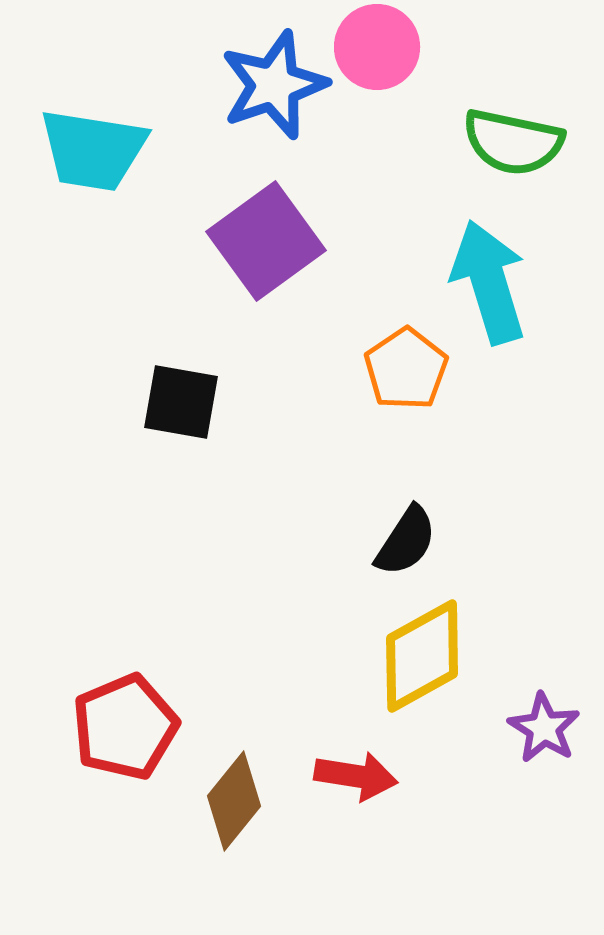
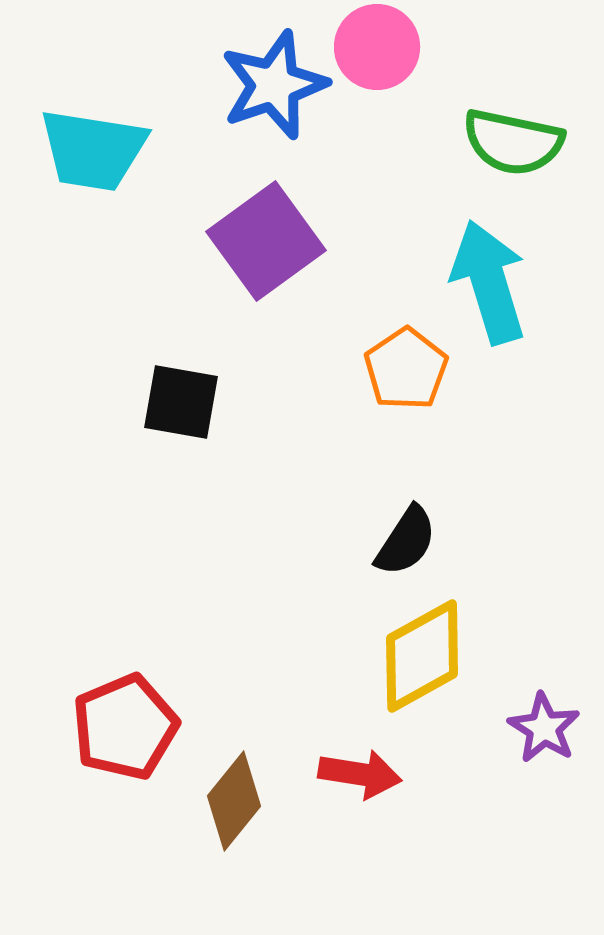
red arrow: moved 4 px right, 2 px up
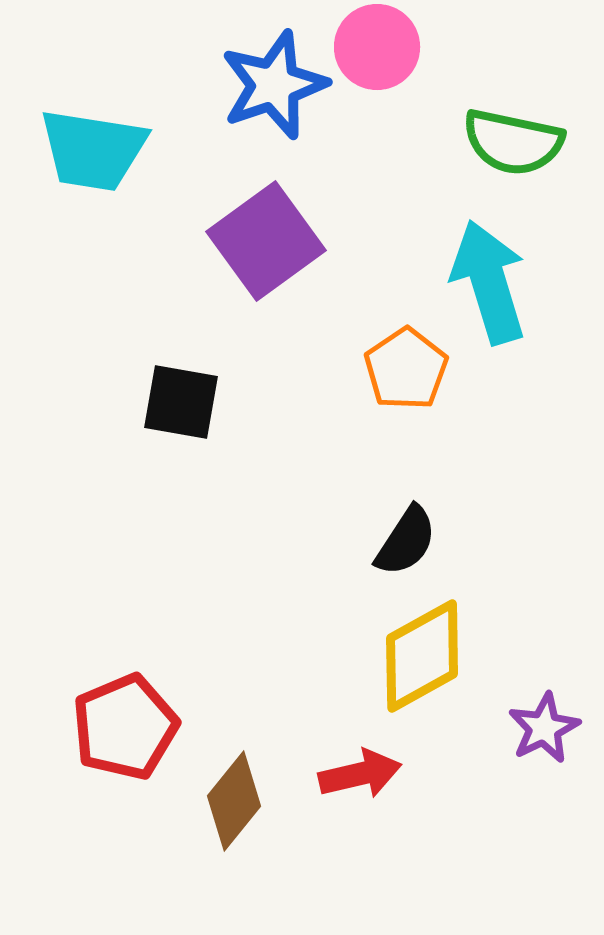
purple star: rotated 14 degrees clockwise
red arrow: rotated 22 degrees counterclockwise
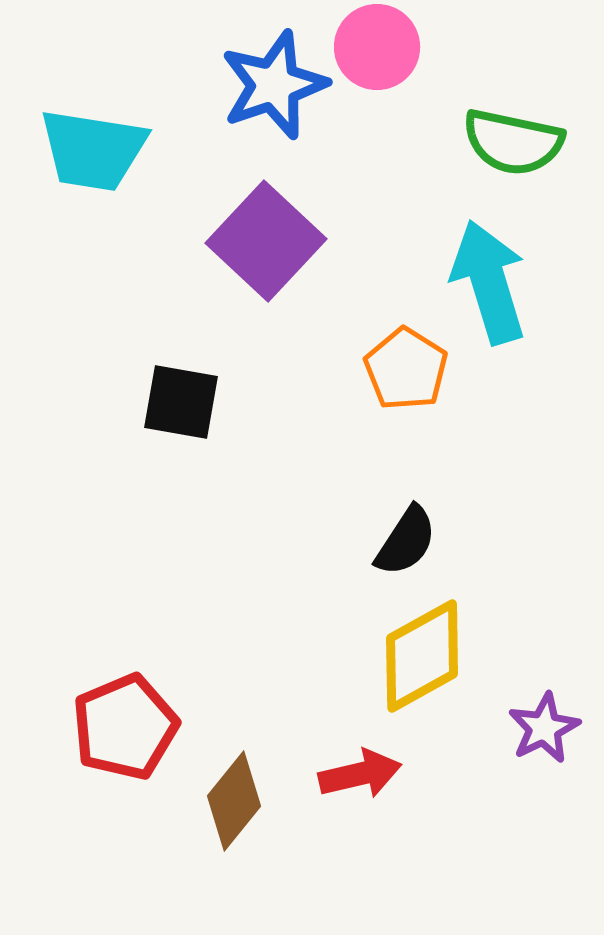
purple square: rotated 11 degrees counterclockwise
orange pentagon: rotated 6 degrees counterclockwise
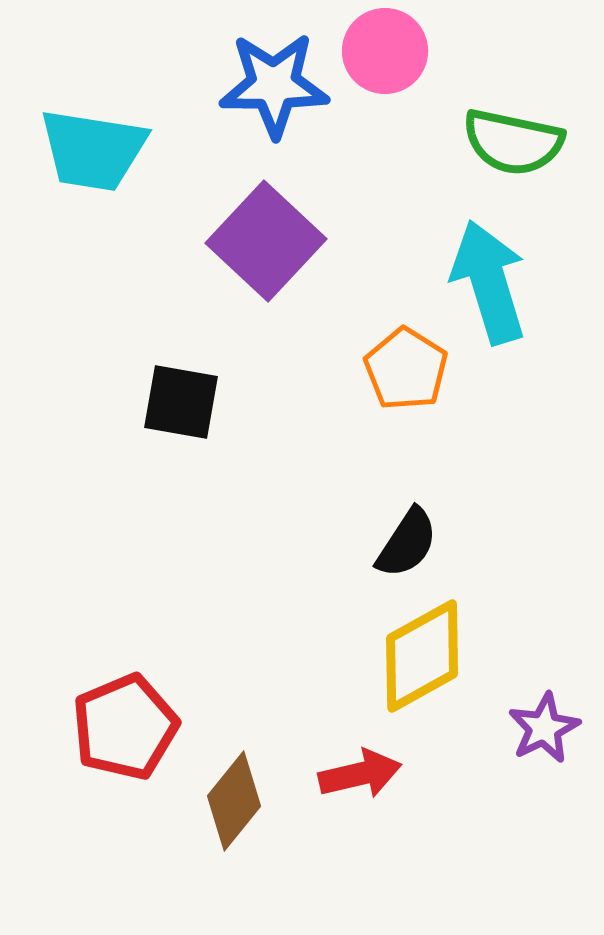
pink circle: moved 8 px right, 4 px down
blue star: rotated 19 degrees clockwise
black semicircle: moved 1 px right, 2 px down
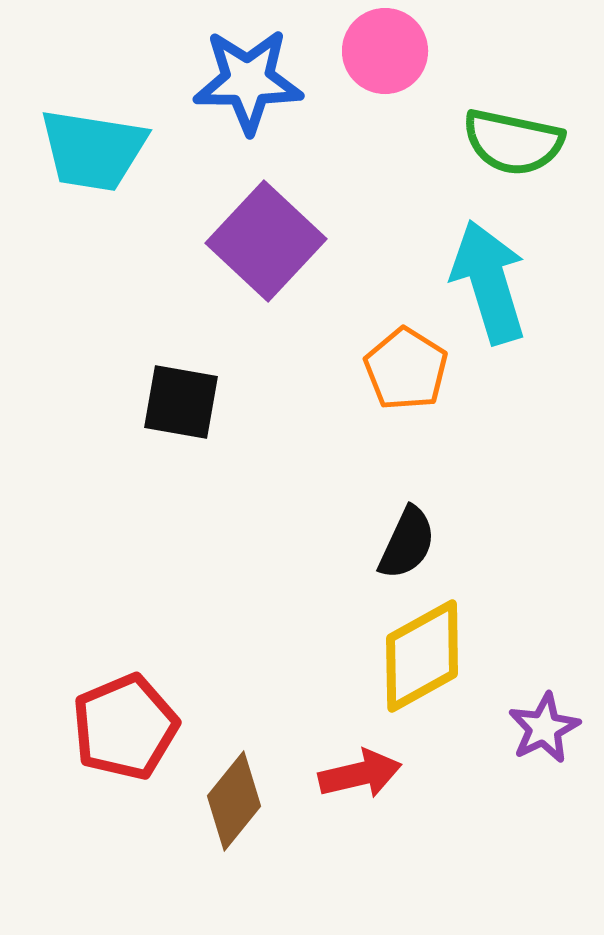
blue star: moved 26 px left, 4 px up
black semicircle: rotated 8 degrees counterclockwise
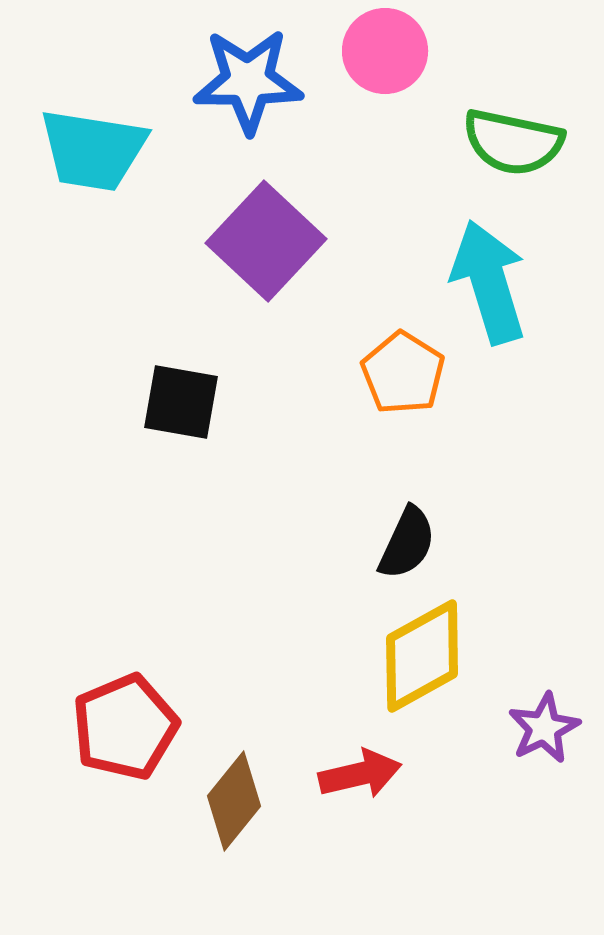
orange pentagon: moved 3 px left, 4 px down
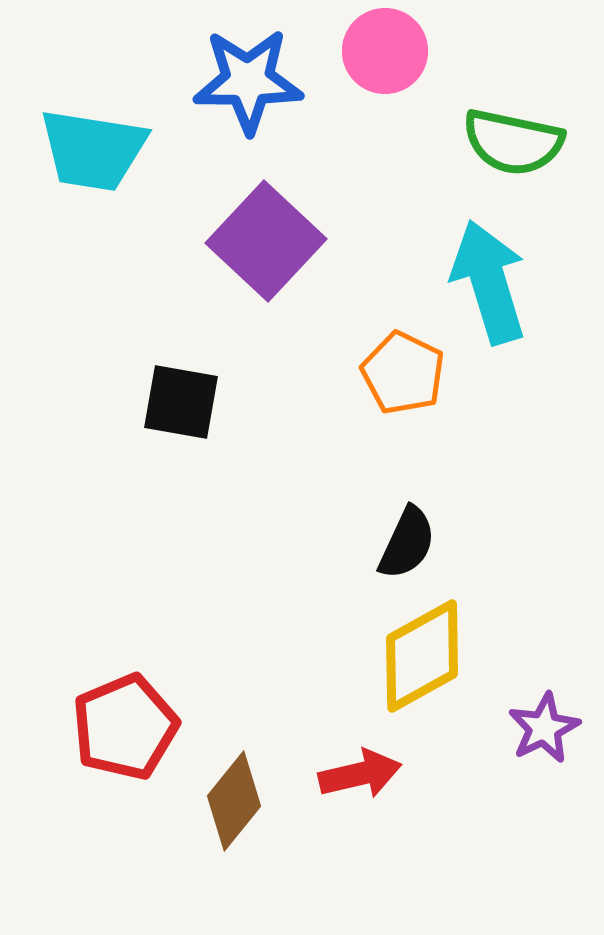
orange pentagon: rotated 6 degrees counterclockwise
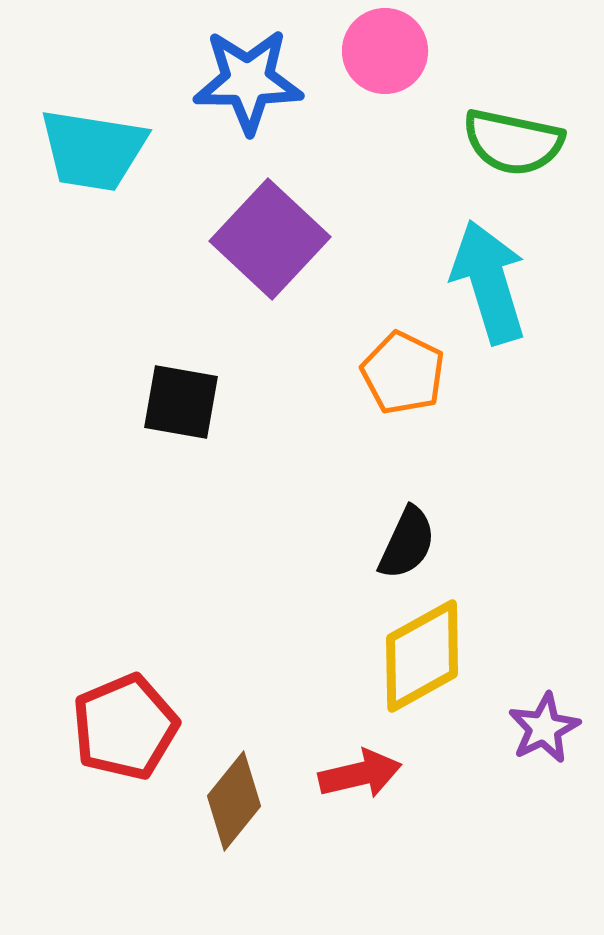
purple square: moved 4 px right, 2 px up
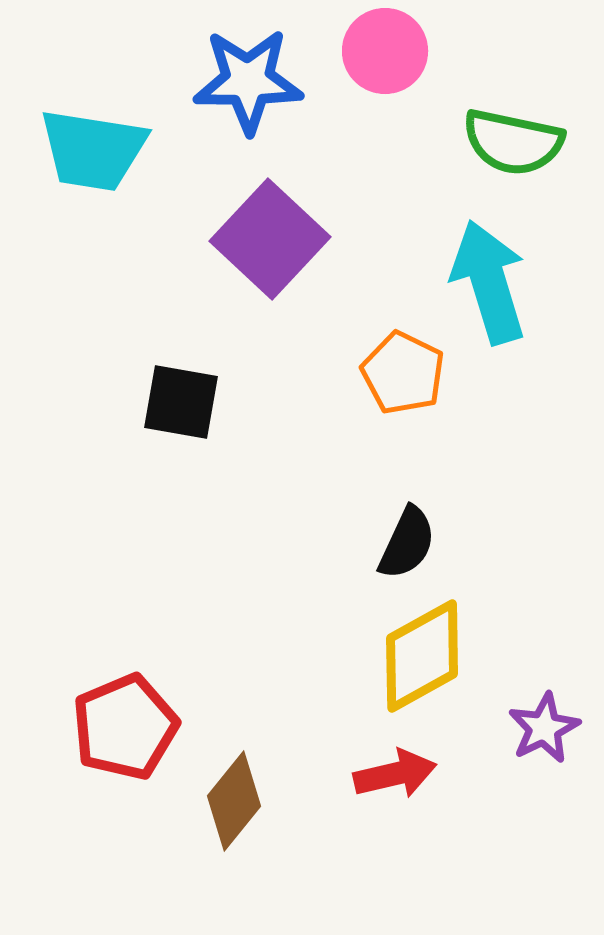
red arrow: moved 35 px right
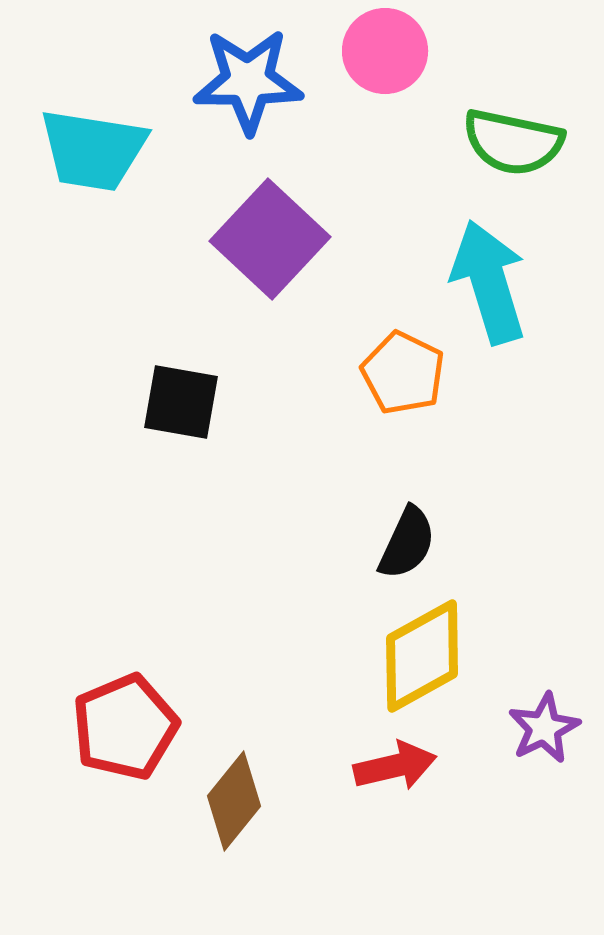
red arrow: moved 8 px up
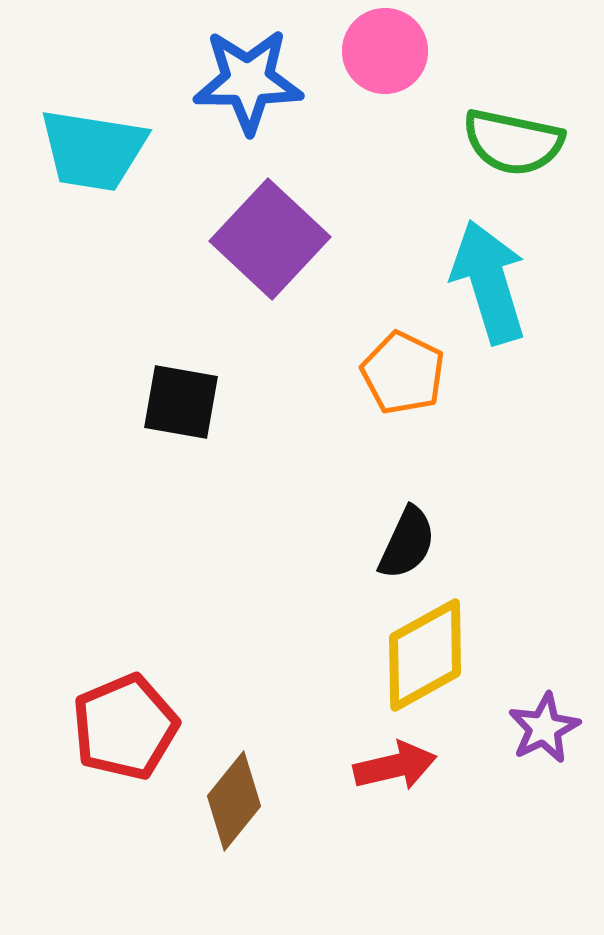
yellow diamond: moved 3 px right, 1 px up
